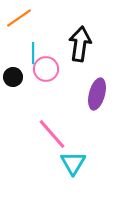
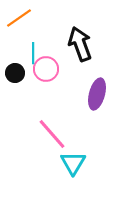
black arrow: rotated 28 degrees counterclockwise
black circle: moved 2 px right, 4 px up
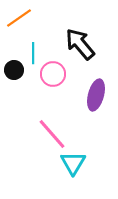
black arrow: rotated 20 degrees counterclockwise
pink circle: moved 7 px right, 5 px down
black circle: moved 1 px left, 3 px up
purple ellipse: moved 1 px left, 1 px down
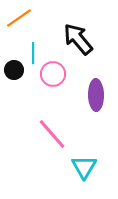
black arrow: moved 2 px left, 5 px up
purple ellipse: rotated 16 degrees counterclockwise
cyan triangle: moved 11 px right, 4 px down
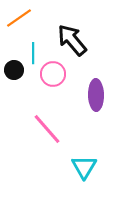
black arrow: moved 6 px left, 1 px down
pink line: moved 5 px left, 5 px up
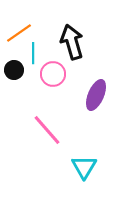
orange line: moved 15 px down
black arrow: moved 2 px down; rotated 24 degrees clockwise
purple ellipse: rotated 24 degrees clockwise
pink line: moved 1 px down
